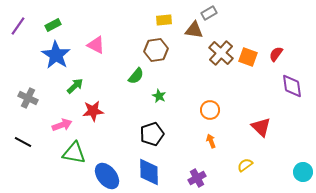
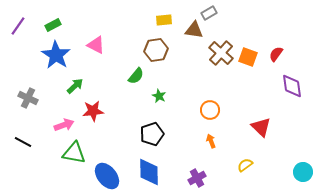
pink arrow: moved 2 px right
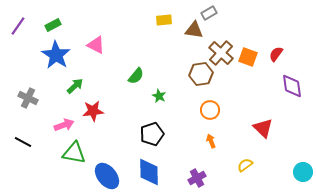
brown hexagon: moved 45 px right, 24 px down
red triangle: moved 2 px right, 1 px down
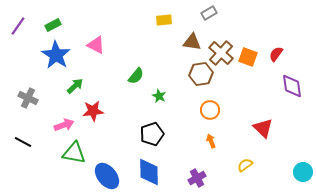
brown triangle: moved 2 px left, 12 px down
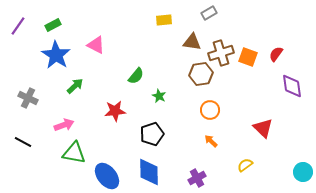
brown cross: rotated 30 degrees clockwise
red star: moved 22 px right
orange arrow: rotated 24 degrees counterclockwise
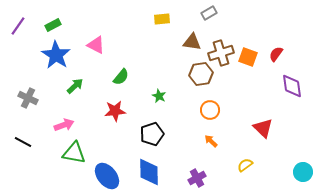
yellow rectangle: moved 2 px left, 1 px up
green semicircle: moved 15 px left, 1 px down
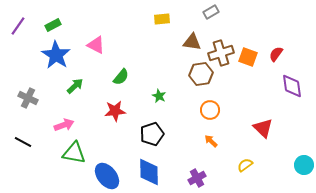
gray rectangle: moved 2 px right, 1 px up
cyan circle: moved 1 px right, 7 px up
